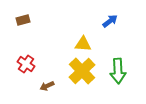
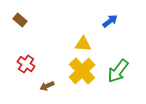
brown rectangle: moved 3 px left; rotated 56 degrees clockwise
green arrow: rotated 40 degrees clockwise
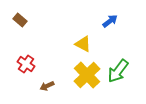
yellow triangle: rotated 24 degrees clockwise
yellow cross: moved 5 px right, 4 px down
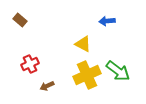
blue arrow: moved 3 px left; rotated 147 degrees counterclockwise
red cross: moved 4 px right; rotated 30 degrees clockwise
green arrow: rotated 90 degrees counterclockwise
yellow cross: rotated 20 degrees clockwise
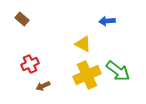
brown rectangle: moved 2 px right, 1 px up
brown arrow: moved 4 px left
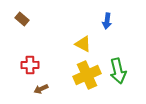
blue arrow: rotated 77 degrees counterclockwise
red cross: moved 1 px down; rotated 24 degrees clockwise
green arrow: rotated 40 degrees clockwise
brown arrow: moved 2 px left, 3 px down
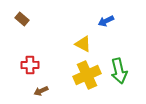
blue arrow: moved 1 px left; rotated 56 degrees clockwise
green arrow: moved 1 px right
brown arrow: moved 2 px down
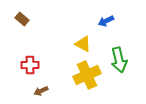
green arrow: moved 11 px up
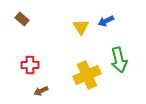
yellow triangle: moved 2 px left, 17 px up; rotated 30 degrees clockwise
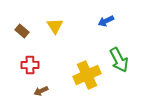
brown rectangle: moved 12 px down
yellow triangle: moved 26 px left, 1 px up
green arrow: rotated 15 degrees counterclockwise
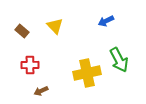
yellow triangle: rotated 12 degrees counterclockwise
yellow cross: moved 2 px up; rotated 12 degrees clockwise
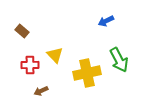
yellow triangle: moved 29 px down
